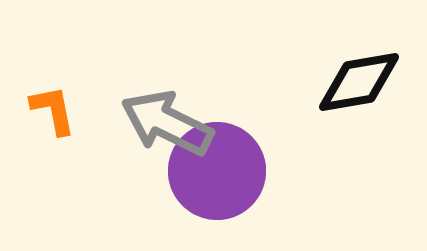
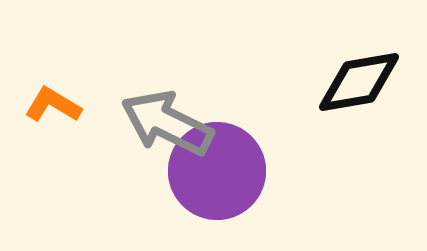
orange L-shape: moved 5 px up; rotated 48 degrees counterclockwise
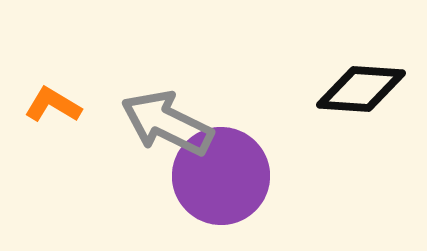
black diamond: moved 2 px right, 7 px down; rotated 14 degrees clockwise
purple circle: moved 4 px right, 5 px down
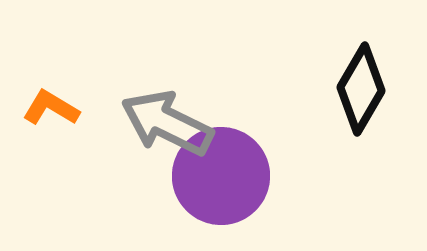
black diamond: rotated 64 degrees counterclockwise
orange L-shape: moved 2 px left, 3 px down
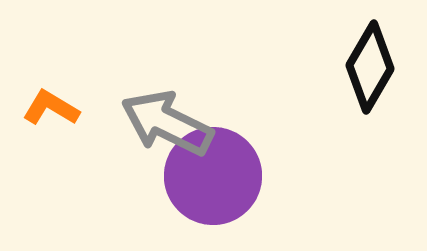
black diamond: moved 9 px right, 22 px up
purple circle: moved 8 px left
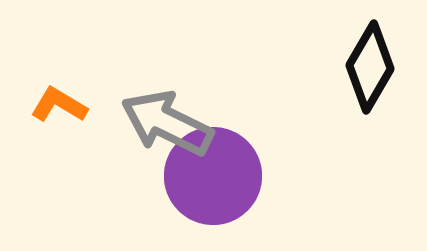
orange L-shape: moved 8 px right, 3 px up
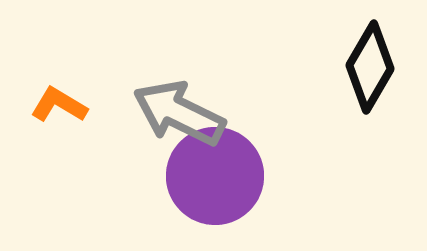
gray arrow: moved 12 px right, 10 px up
purple circle: moved 2 px right
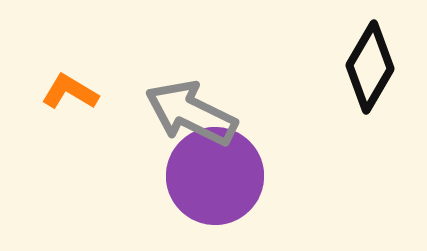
orange L-shape: moved 11 px right, 13 px up
gray arrow: moved 12 px right
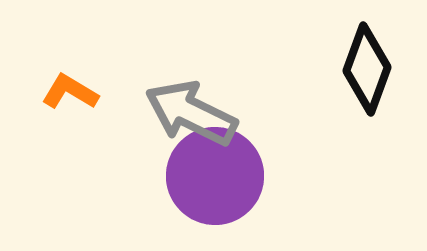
black diamond: moved 3 px left, 2 px down; rotated 10 degrees counterclockwise
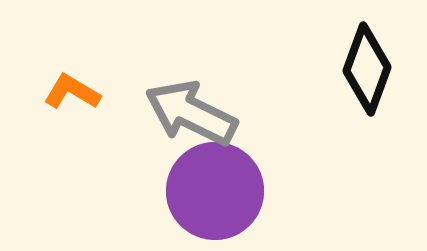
orange L-shape: moved 2 px right
purple circle: moved 15 px down
